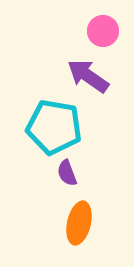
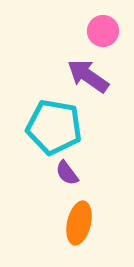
purple semicircle: rotated 16 degrees counterclockwise
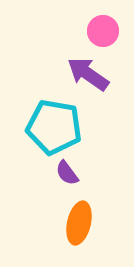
purple arrow: moved 2 px up
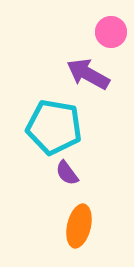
pink circle: moved 8 px right, 1 px down
purple arrow: rotated 6 degrees counterclockwise
orange ellipse: moved 3 px down
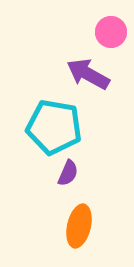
purple semicircle: moved 1 px right; rotated 120 degrees counterclockwise
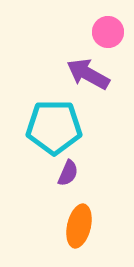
pink circle: moved 3 px left
cyan pentagon: rotated 10 degrees counterclockwise
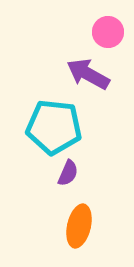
cyan pentagon: rotated 6 degrees clockwise
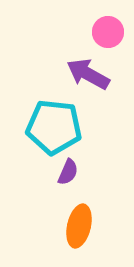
purple semicircle: moved 1 px up
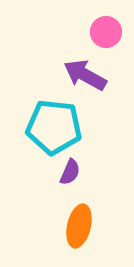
pink circle: moved 2 px left
purple arrow: moved 3 px left, 1 px down
purple semicircle: moved 2 px right
